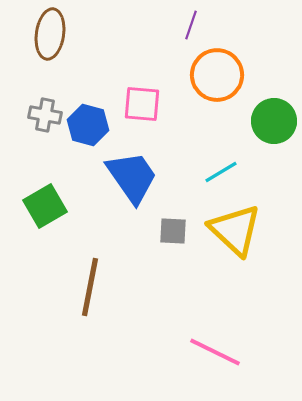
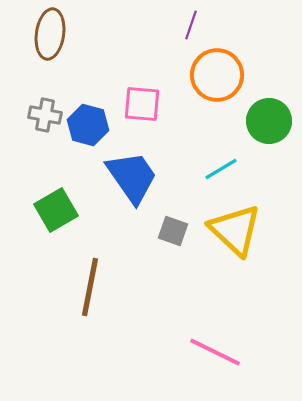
green circle: moved 5 px left
cyan line: moved 3 px up
green square: moved 11 px right, 4 px down
gray square: rotated 16 degrees clockwise
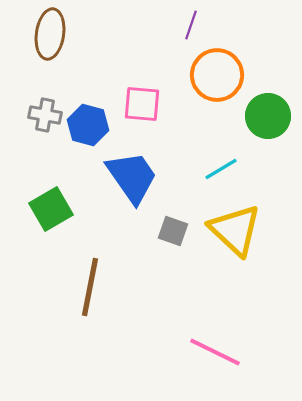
green circle: moved 1 px left, 5 px up
green square: moved 5 px left, 1 px up
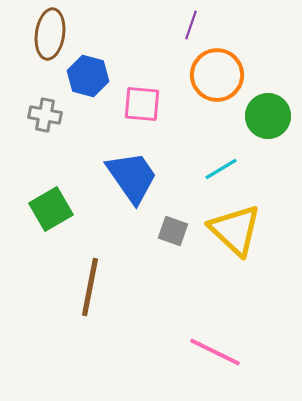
blue hexagon: moved 49 px up
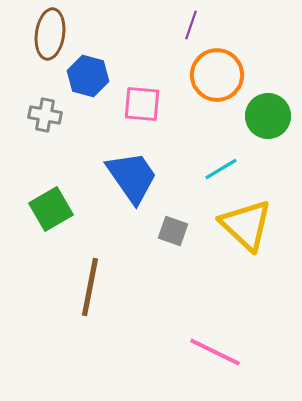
yellow triangle: moved 11 px right, 5 px up
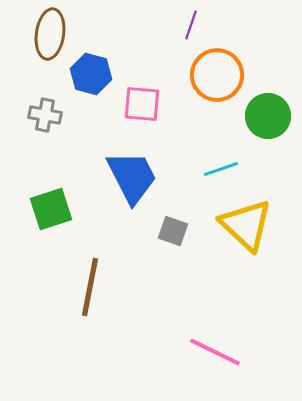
blue hexagon: moved 3 px right, 2 px up
cyan line: rotated 12 degrees clockwise
blue trapezoid: rotated 8 degrees clockwise
green square: rotated 12 degrees clockwise
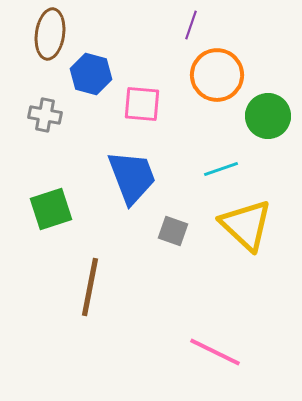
blue trapezoid: rotated 6 degrees clockwise
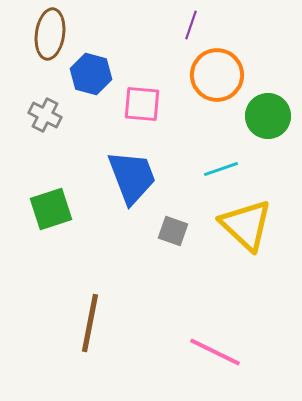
gray cross: rotated 16 degrees clockwise
brown line: moved 36 px down
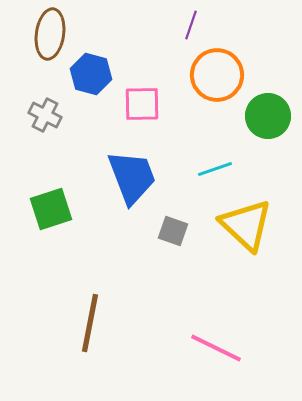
pink square: rotated 6 degrees counterclockwise
cyan line: moved 6 px left
pink line: moved 1 px right, 4 px up
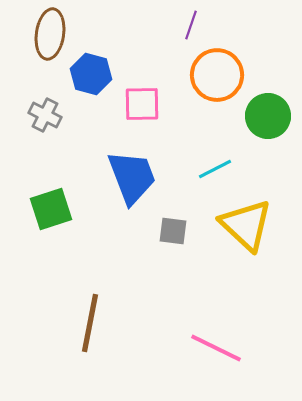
cyan line: rotated 8 degrees counterclockwise
gray square: rotated 12 degrees counterclockwise
